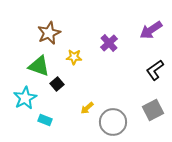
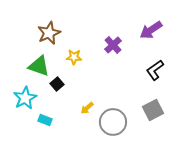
purple cross: moved 4 px right, 2 px down
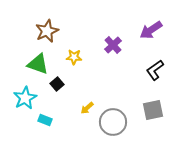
brown star: moved 2 px left, 2 px up
green triangle: moved 1 px left, 2 px up
gray square: rotated 15 degrees clockwise
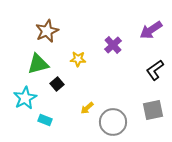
yellow star: moved 4 px right, 2 px down
green triangle: rotated 35 degrees counterclockwise
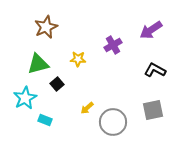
brown star: moved 1 px left, 4 px up
purple cross: rotated 12 degrees clockwise
black L-shape: rotated 65 degrees clockwise
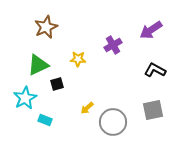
green triangle: moved 1 px down; rotated 10 degrees counterclockwise
black square: rotated 24 degrees clockwise
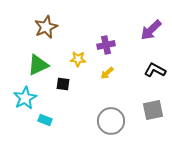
purple arrow: rotated 10 degrees counterclockwise
purple cross: moved 7 px left; rotated 18 degrees clockwise
black square: moved 6 px right; rotated 24 degrees clockwise
yellow arrow: moved 20 px right, 35 px up
gray circle: moved 2 px left, 1 px up
